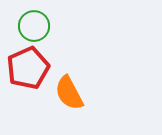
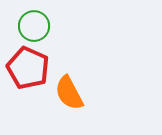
red pentagon: rotated 24 degrees counterclockwise
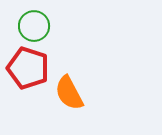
red pentagon: rotated 6 degrees counterclockwise
